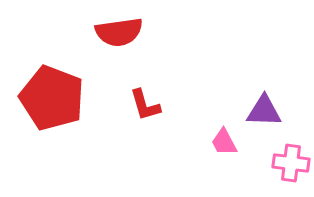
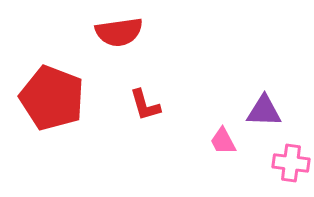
pink trapezoid: moved 1 px left, 1 px up
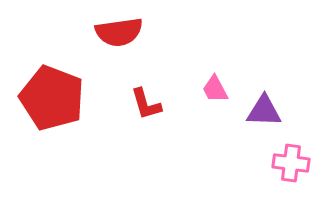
red L-shape: moved 1 px right, 1 px up
pink trapezoid: moved 8 px left, 52 px up
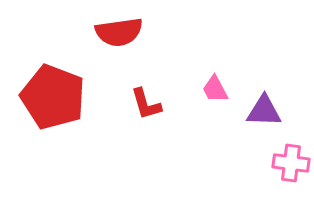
red pentagon: moved 1 px right, 1 px up
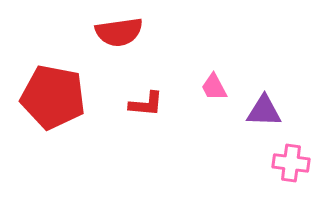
pink trapezoid: moved 1 px left, 2 px up
red pentagon: rotated 10 degrees counterclockwise
red L-shape: rotated 69 degrees counterclockwise
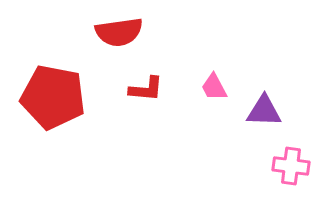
red L-shape: moved 15 px up
pink cross: moved 3 px down
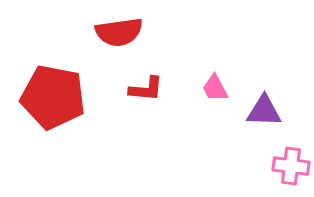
pink trapezoid: moved 1 px right, 1 px down
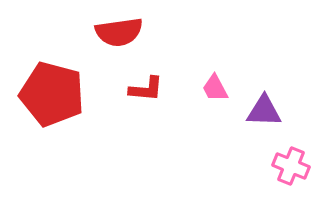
red pentagon: moved 1 px left, 3 px up; rotated 4 degrees clockwise
pink cross: rotated 15 degrees clockwise
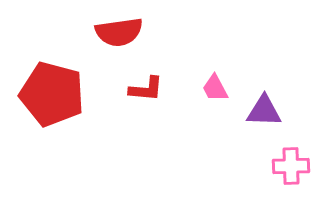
pink cross: rotated 24 degrees counterclockwise
